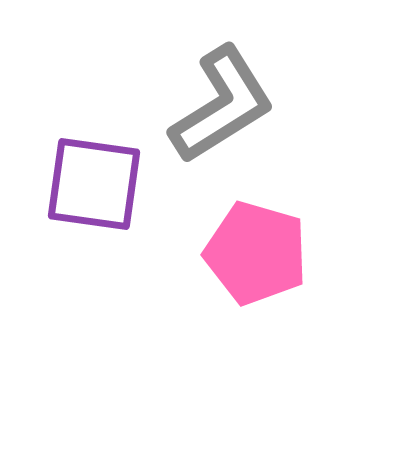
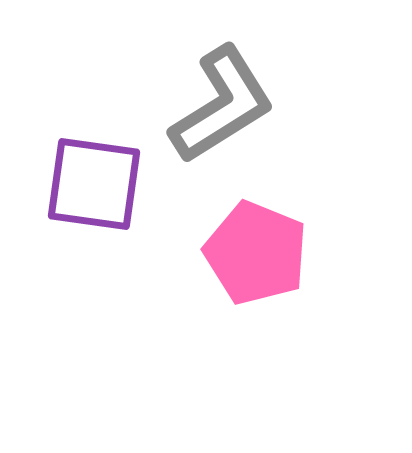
pink pentagon: rotated 6 degrees clockwise
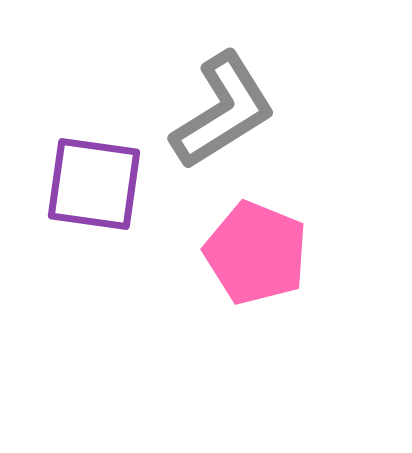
gray L-shape: moved 1 px right, 6 px down
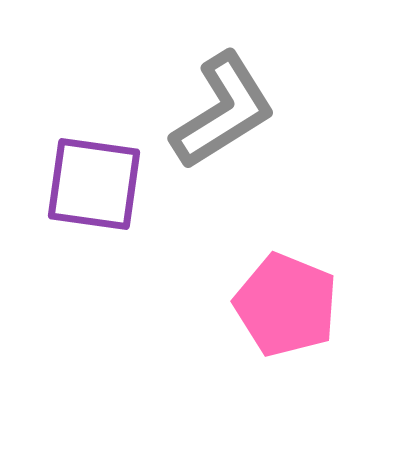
pink pentagon: moved 30 px right, 52 px down
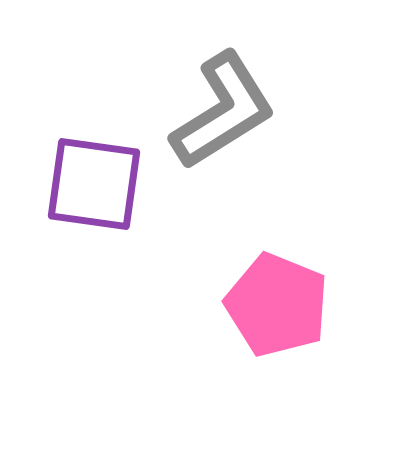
pink pentagon: moved 9 px left
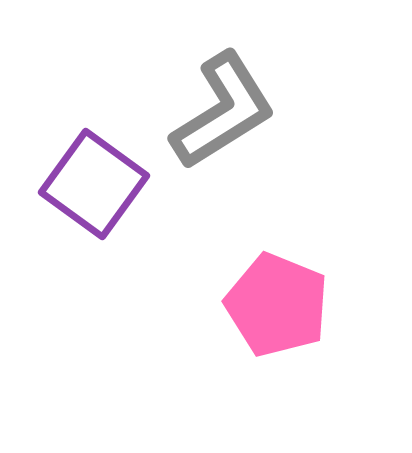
purple square: rotated 28 degrees clockwise
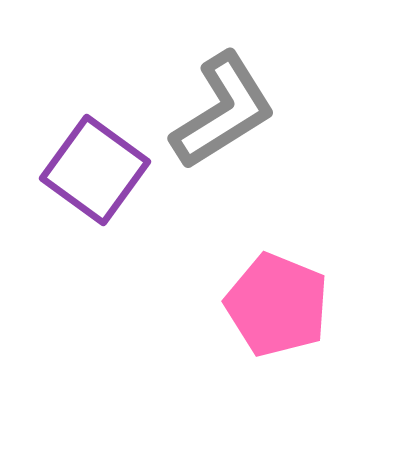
purple square: moved 1 px right, 14 px up
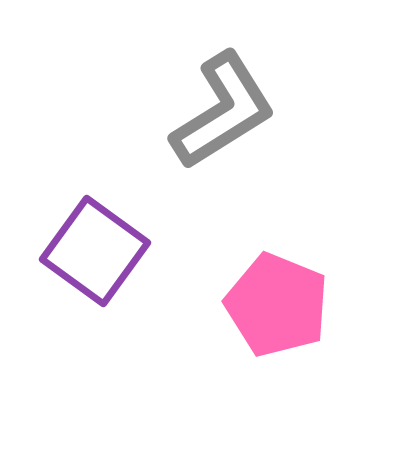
purple square: moved 81 px down
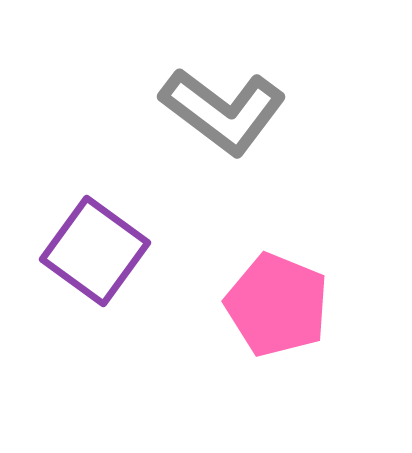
gray L-shape: rotated 69 degrees clockwise
